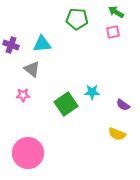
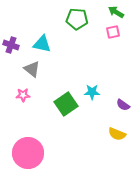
cyan triangle: rotated 18 degrees clockwise
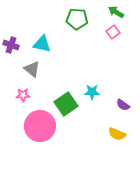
pink square: rotated 24 degrees counterclockwise
pink circle: moved 12 px right, 27 px up
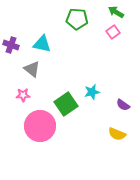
cyan star: rotated 14 degrees counterclockwise
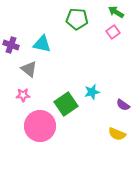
gray triangle: moved 3 px left
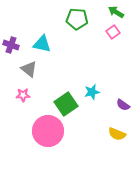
pink circle: moved 8 px right, 5 px down
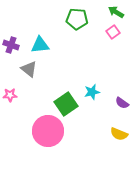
cyan triangle: moved 2 px left, 1 px down; rotated 18 degrees counterclockwise
pink star: moved 13 px left
purple semicircle: moved 1 px left, 2 px up
yellow semicircle: moved 2 px right
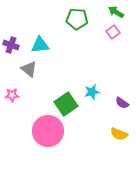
pink star: moved 2 px right
